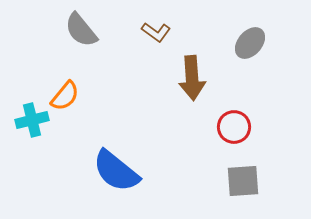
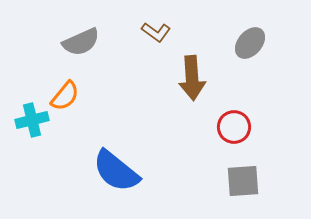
gray semicircle: moved 12 px down; rotated 75 degrees counterclockwise
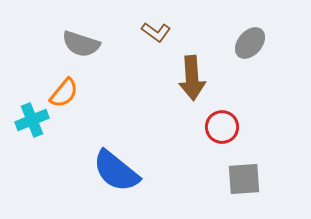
gray semicircle: moved 2 px down; rotated 42 degrees clockwise
orange semicircle: moved 1 px left, 3 px up
cyan cross: rotated 8 degrees counterclockwise
red circle: moved 12 px left
gray square: moved 1 px right, 2 px up
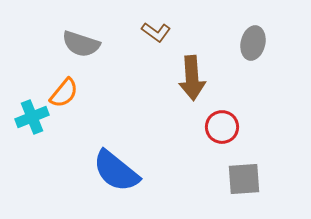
gray ellipse: moved 3 px right; rotated 28 degrees counterclockwise
cyan cross: moved 3 px up
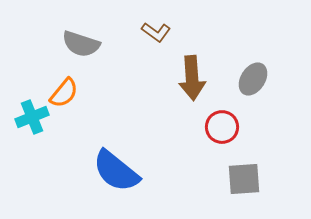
gray ellipse: moved 36 px down; rotated 20 degrees clockwise
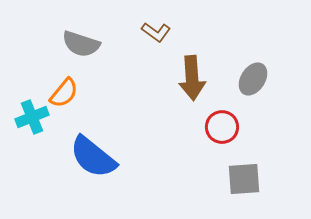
blue semicircle: moved 23 px left, 14 px up
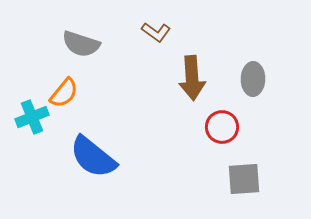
gray ellipse: rotated 32 degrees counterclockwise
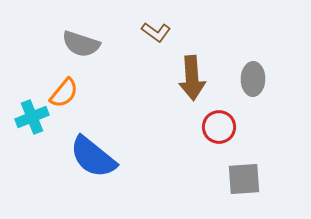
red circle: moved 3 px left
